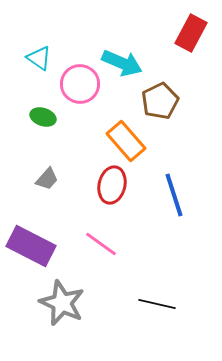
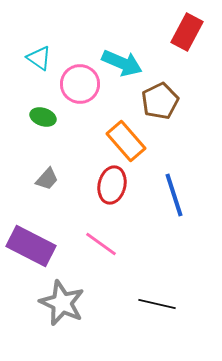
red rectangle: moved 4 px left, 1 px up
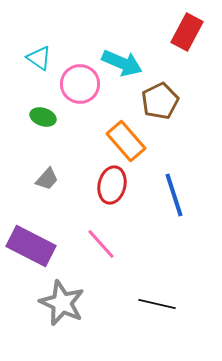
pink line: rotated 12 degrees clockwise
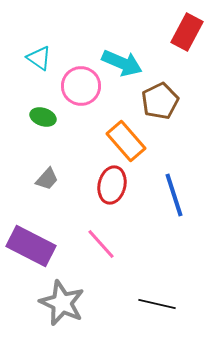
pink circle: moved 1 px right, 2 px down
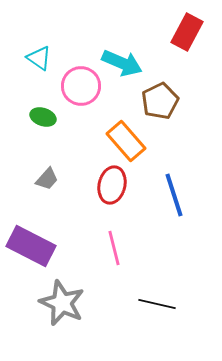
pink line: moved 13 px right, 4 px down; rotated 28 degrees clockwise
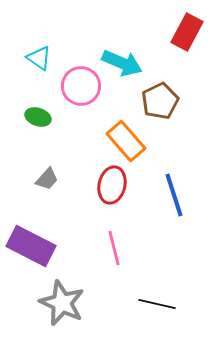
green ellipse: moved 5 px left
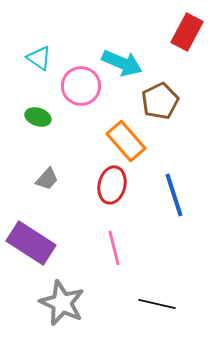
purple rectangle: moved 3 px up; rotated 6 degrees clockwise
